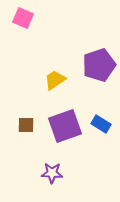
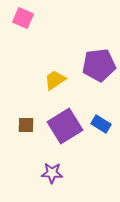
purple pentagon: rotated 12 degrees clockwise
purple square: rotated 12 degrees counterclockwise
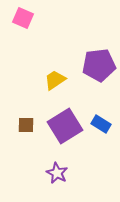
purple star: moved 5 px right; rotated 25 degrees clockwise
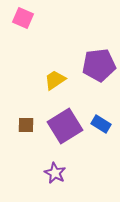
purple star: moved 2 px left
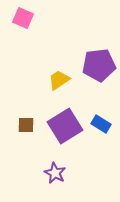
yellow trapezoid: moved 4 px right
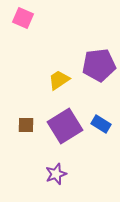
purple star: moved 1 px right, 1 px down; rotated 25 degrees clockwise
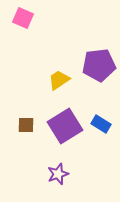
purple star: moved 2 px right
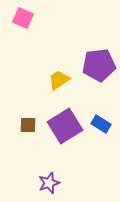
brown square: moved 2 px right
purple star: moved 9 px left, 9 px down
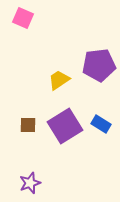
purple star: moved 19 px left
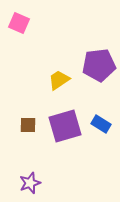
pink square: moved 4 px left, 5 px down
purple square: rotated 16 degrees clockwise
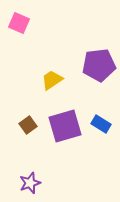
yellow trapezoid: moved 7 px left
brown square: rotated 36 degrees counterclockwise
